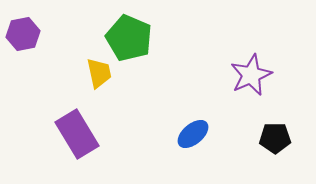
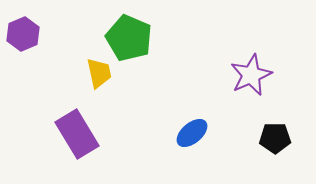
purple hexagon: rotated 12 degrees counterclockwise
blue ellipse: moved 1 px left, 1 px up
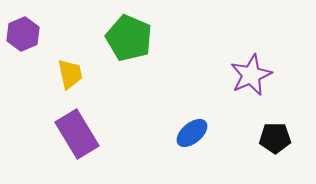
yellow trapezoid: moved 29 px left, 1 px down
